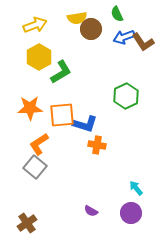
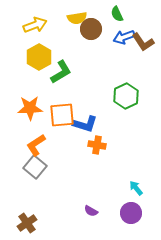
orange L-shape: moved 3 px left, 1 px down
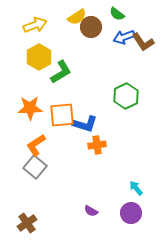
green semicircle: rotated 28 degrees counterclockwise
yellow semicircle: moved 1 px up; rotated 24 degrees counterclockwise
brown circle: moved 2 px up
orange cross: rotated 18 degrees counterclockwise
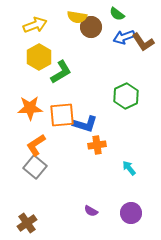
yellow semicircle: rotated 42 degrees clockwise
cyan arrow: moved 7 px left, 20 px up
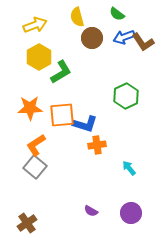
yellow semicircle: rotated 66 degrees clockwise
brown circle: moved 1 px right, 11 px down
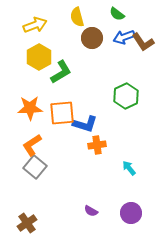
orange square: moved 2 px up
orange L-shape: moved 4 px left
